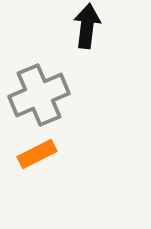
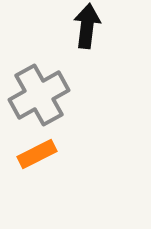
gray cross: rotated 6 degrees counterclockwise
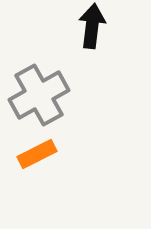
black arrow: moved 5 px right
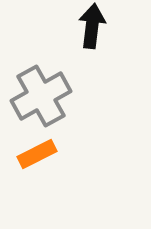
gray cross: moved 2 px right, 1 px down
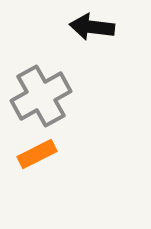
black arrow: moved 1 px down; rotated 90 degrees counterclockwise
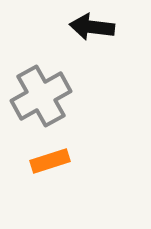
orange rectangle: moved 13 px right, 7 px down; rotated 9 degrees clockwise
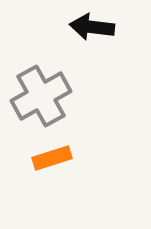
orange rectangle: moved 2 px right, 3 px up
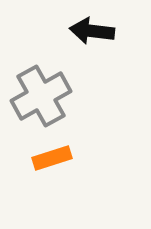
black arrow: moved 4 px down
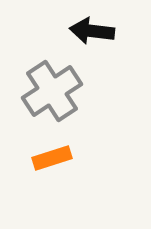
gray cross: moved 11 px right, 5 px up; rotated 4 degrees counterclockwise
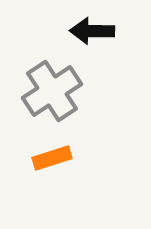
black arrow: rotated 6 degrees counterclockwise
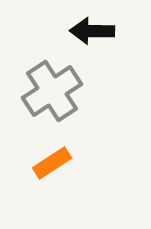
orange rectangle: moved 5 px down; rotated 15 degrees counterclockwise
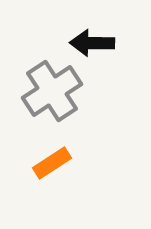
black arrow: moved 12 px down
